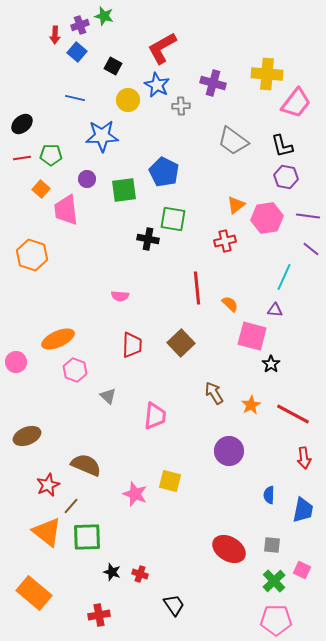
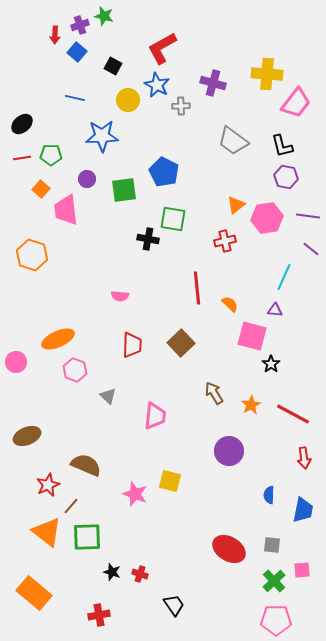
pink square at (302, 570): rotated 30 degrees counterclockwise
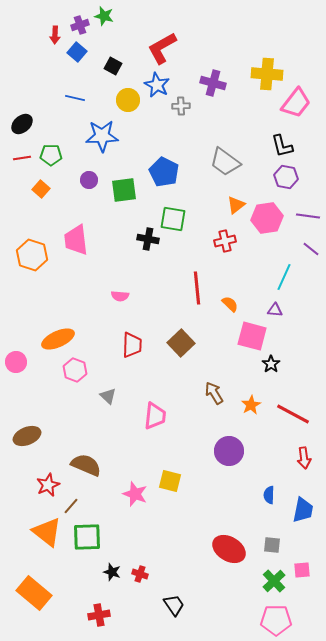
gray trapezoid at (233, 141): moved 8 px left, 21 px down
purple circle at (87, 179): moved 2 px right, 1 px down
pink trapezoid at (66, 210): moved 10 px right, 30 px down
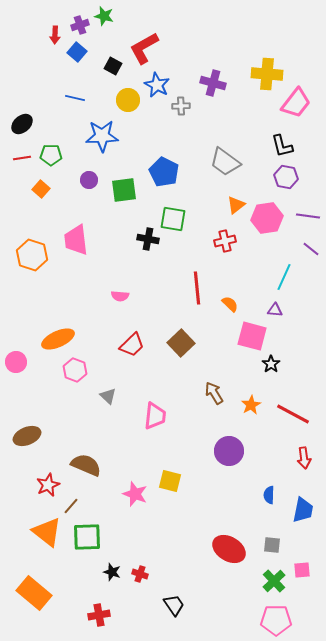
red L-shape at (162, 48): moved 18 px left
red trapezoid at (132, 345): rotated 44 degrees clockwise
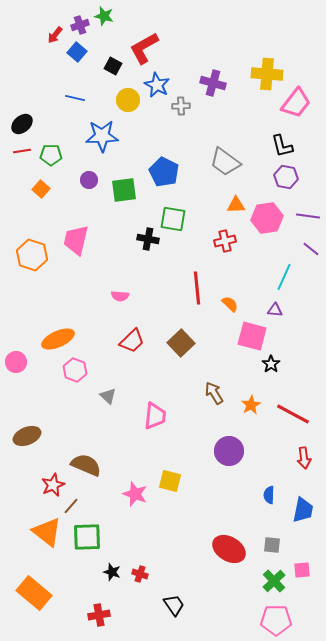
red arrow at (55, 35): rotated 36 degrees clockwise
red line at (22, 158): moved 7 px up
orange triangle at (236, 205): rotated 36 degrees clockwise
pink trapezoid at (76, 240): rotated 20 degrees clockwise
red trapezoid at (132, 345): moved 4 px up
red star at (48, 485): moved 5 px right
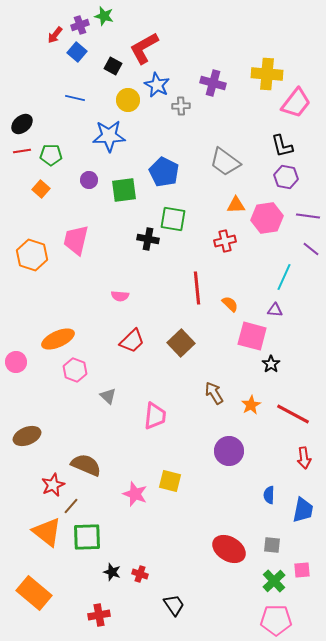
blue star at (102, 136): moved 7 px right
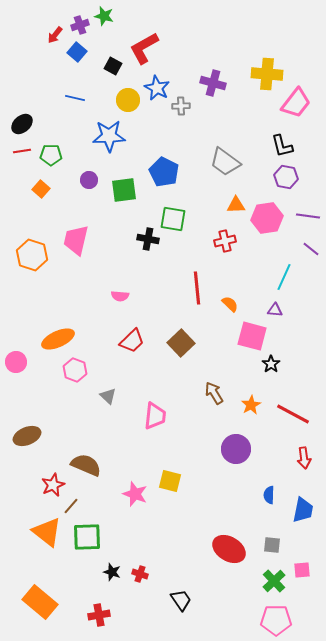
blue star at (157, 85): moved 3 px down
purple circle at (229, 451): moved 7 px right, 2 px up
orange rectangle at (34, 593): moved 6 px right, 9 px down
black trapezoid at (174, 605): moved 7 px right, 5 px up
